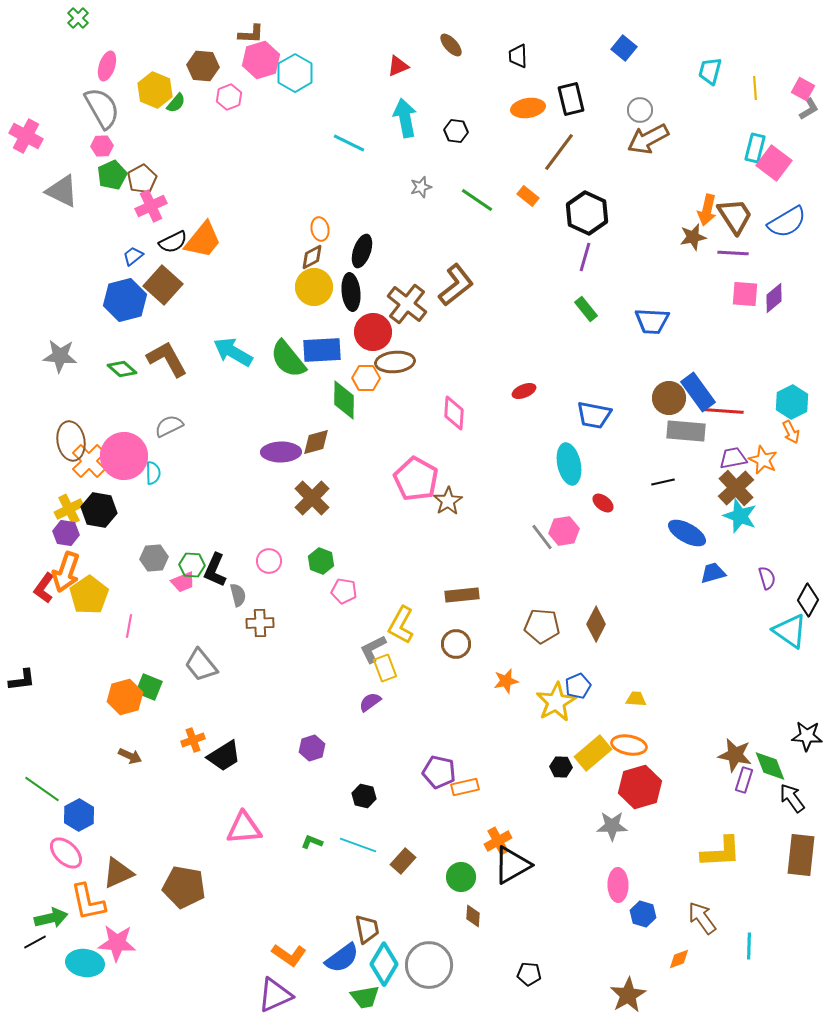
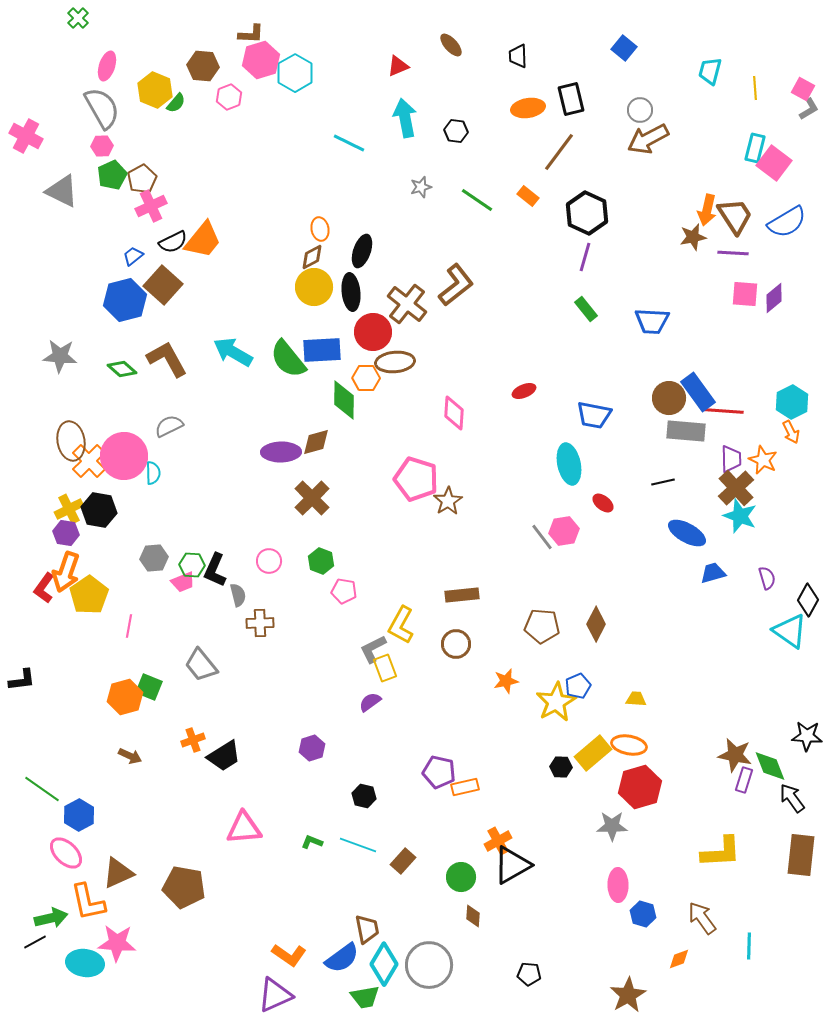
purple trapezoid at (733, 458): moved 2 px left, 1 px down; rotated 100 degrees clockwise
pink pentagon at (416, 479): rotated 12 degrees counterclockwise
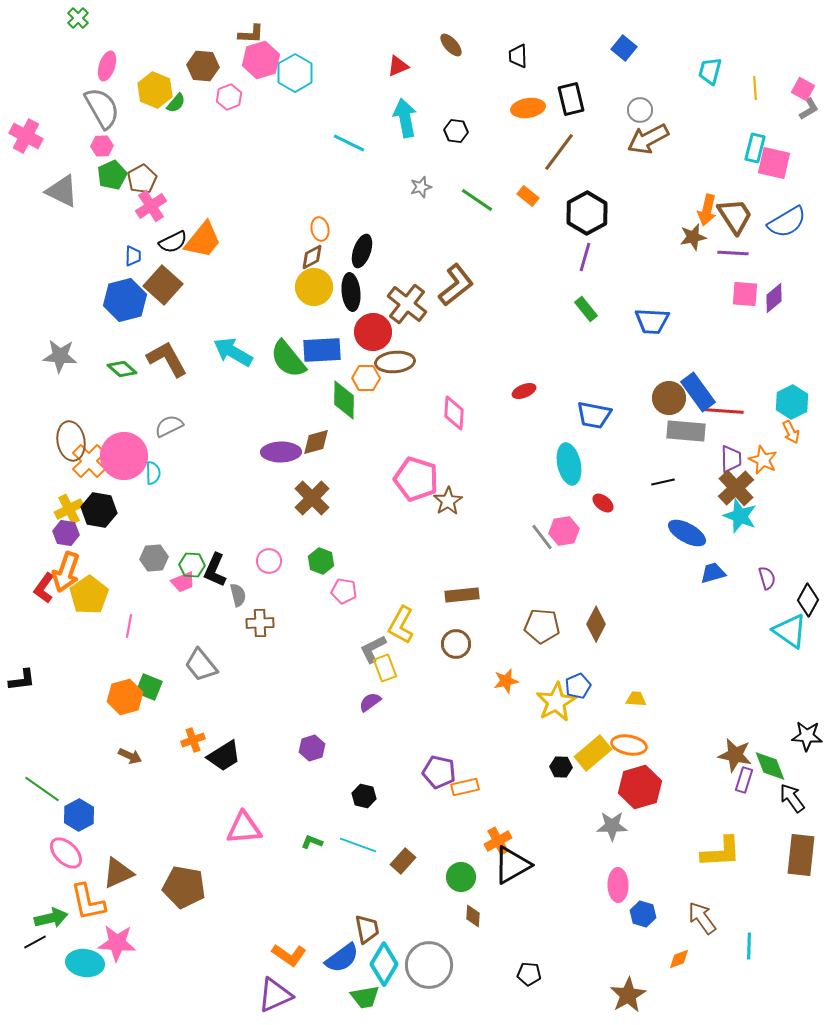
pink square at (774, 163): rotated 24 degrees counterclockwise
pink cross at (151, 206): rotated 8 degrees counterclockwise
black hexagon at (587, 213): rotated 6 degrees clockwise
blue trapezoid at (133, 256): rotated 130 degrees clockwise
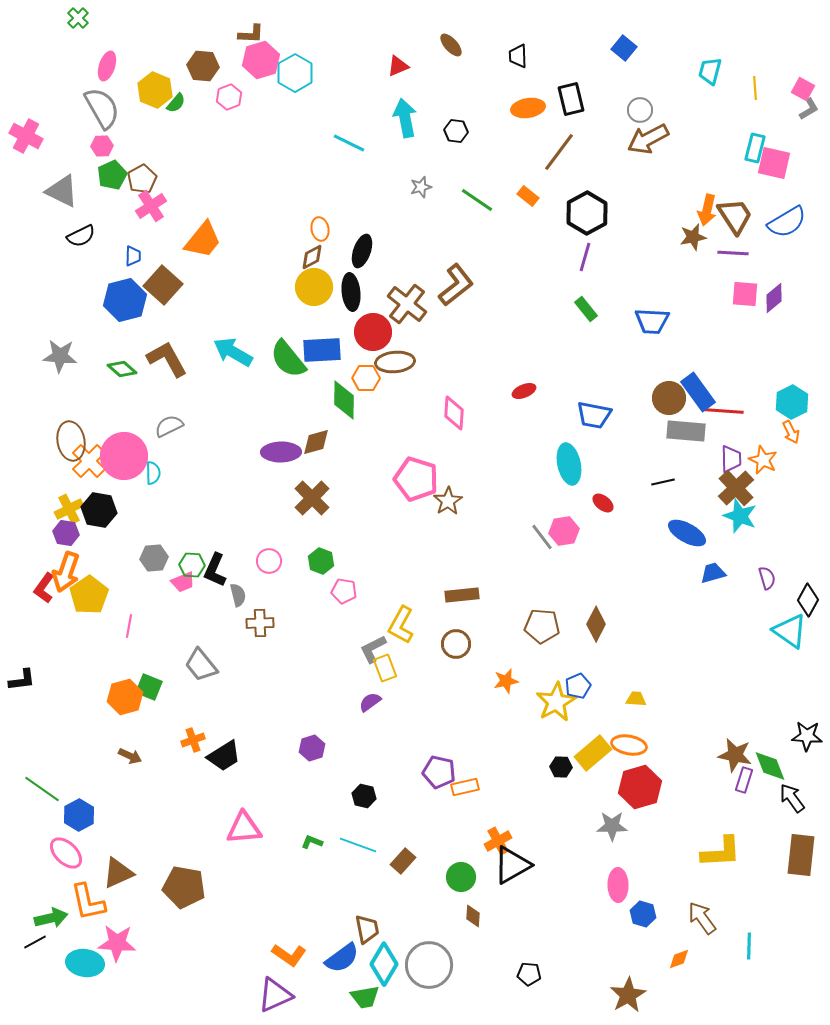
black semicircle at (173, 242): moved 92 px left, 6 px up
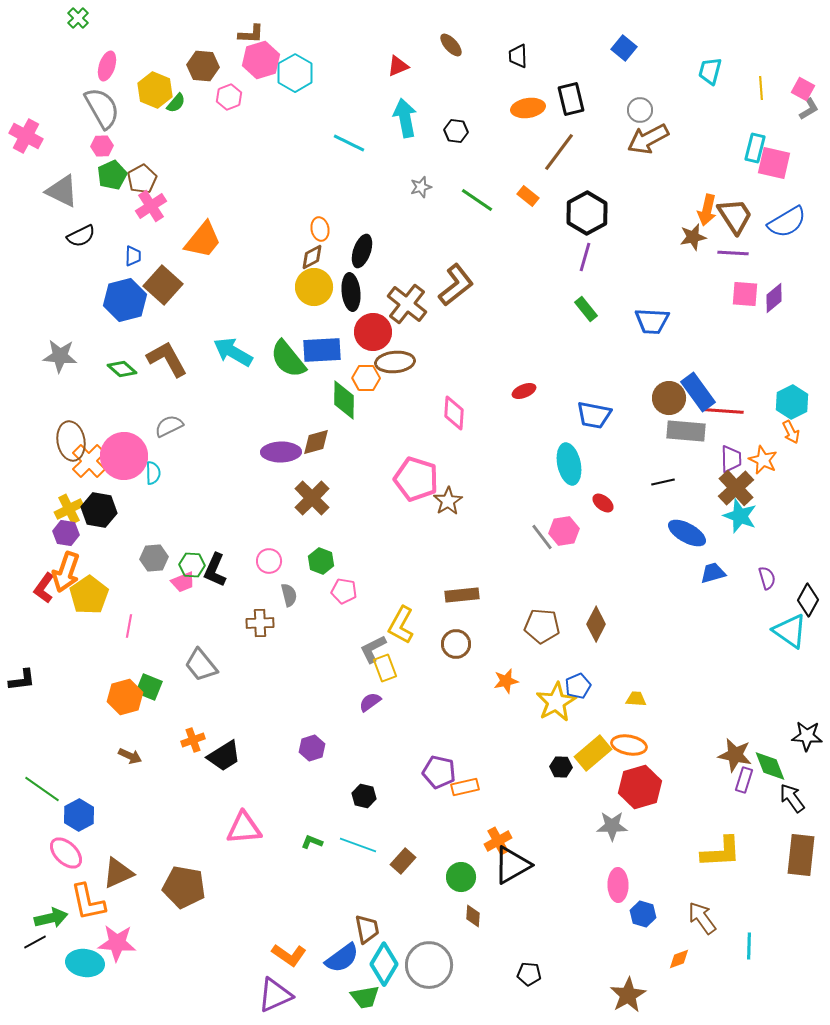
yellow line at (755, 88): moved 6 px right
gray semicircle at (238, 595): moved 51 px right
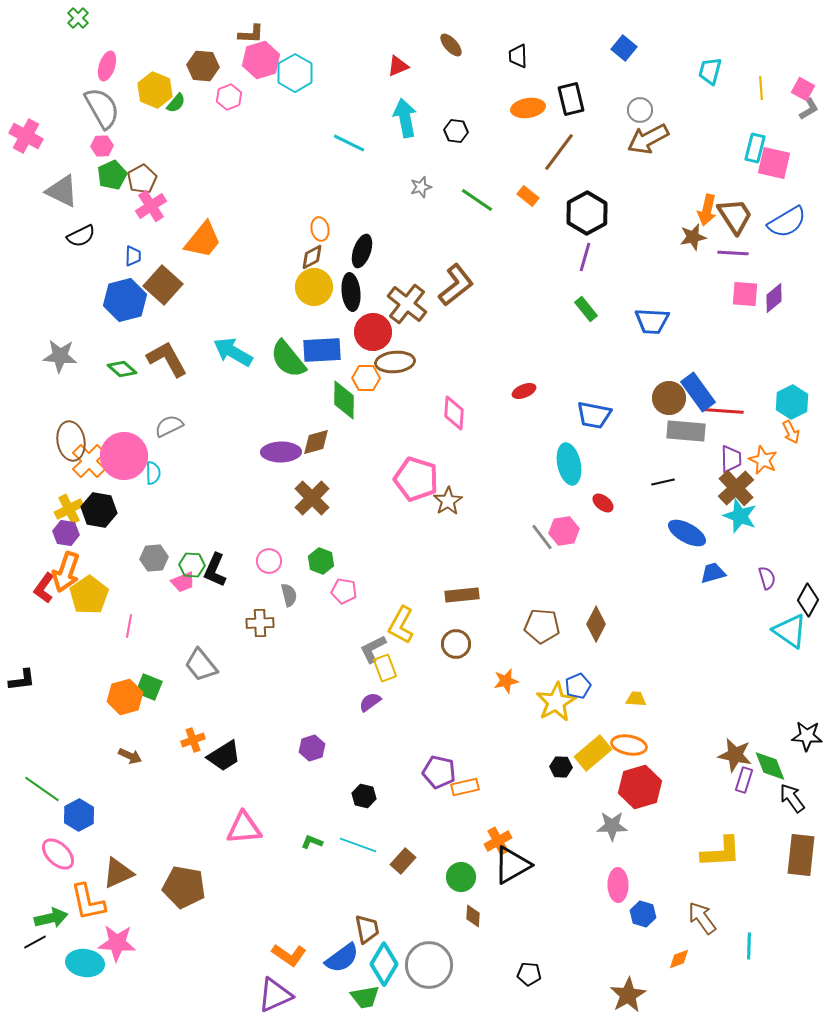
pink ellipse at (66, 853): moved 8 px left, 1 px down
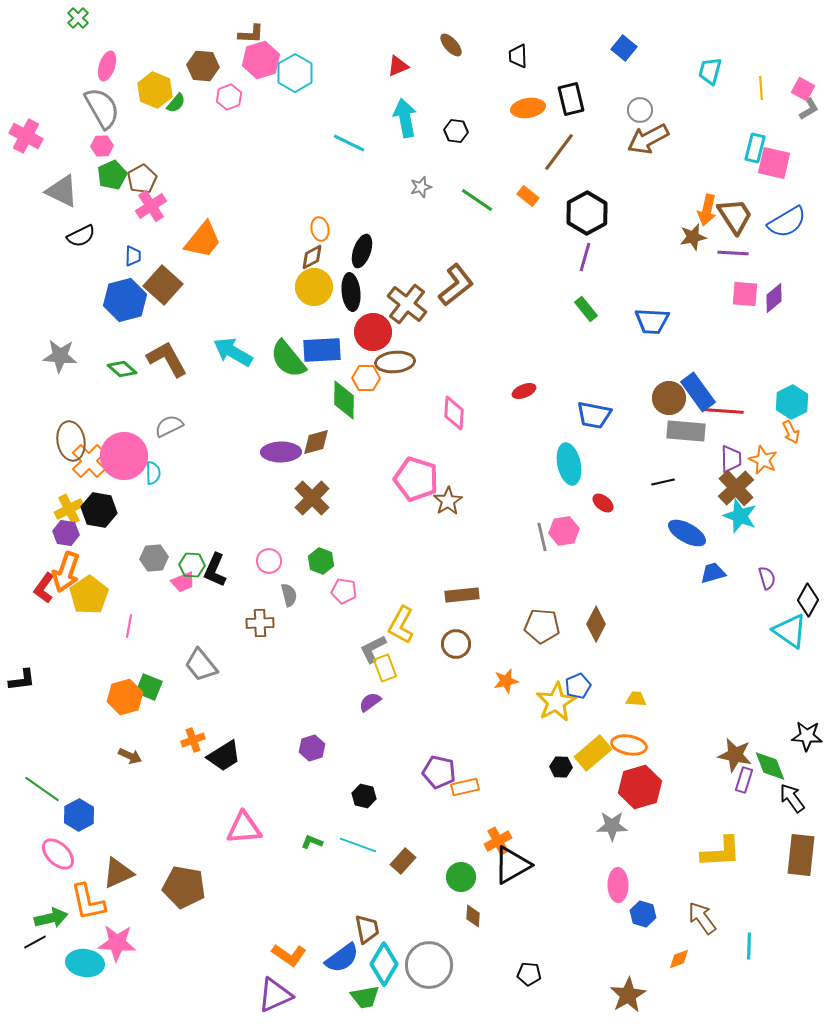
gray line at (542, 537): rotated 24 degrees clockwise
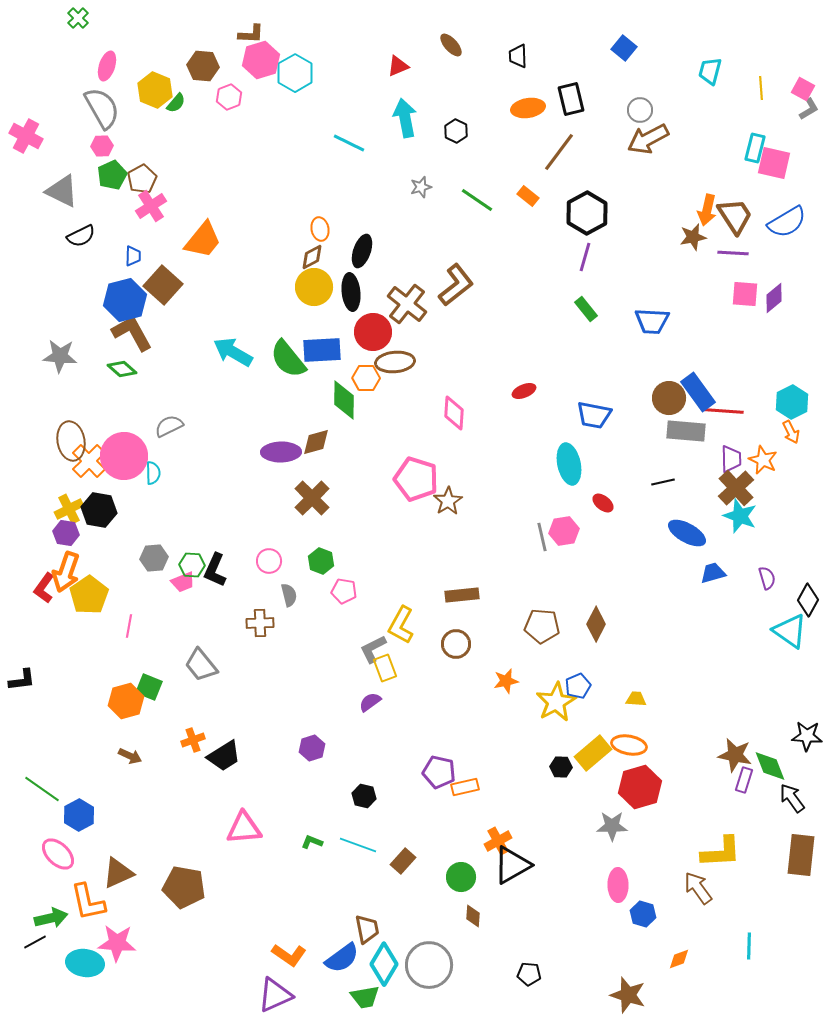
black hexagon at (456, 131): rotated 20 degrees clockwise
brown L-shape at (167, 359): moved 35 px left, 26 px up
orange hexagon at (125, 697): moved 1 px right, 4 px down
brown arrow at (702, 918): moved 4 px left, 30 px up
brown star at (628, 995): rotated 24 degrees counterclockwise
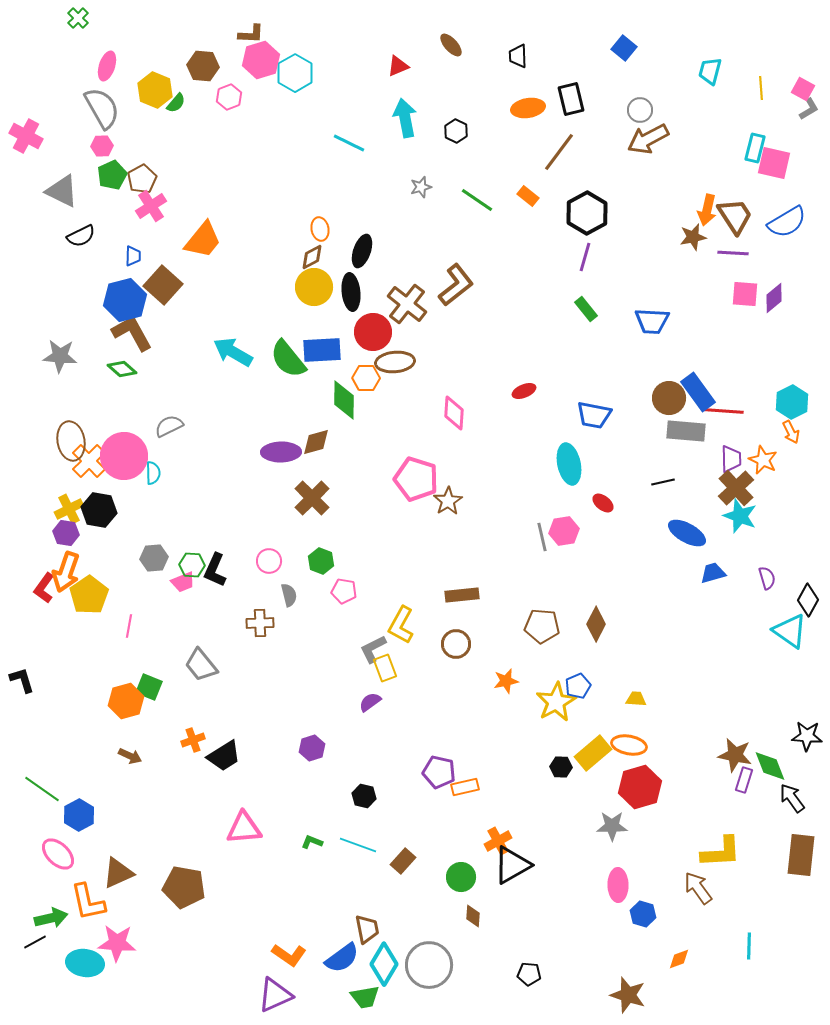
black L-shape at (22, 680): rotated 100 degrees counterclockwise
